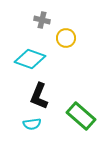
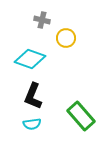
black L-shape: moved 6 px left
green rectangle: rotated 8 degrees clockwise
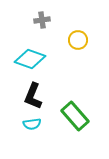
gray cross: rotated 21 degrees counterclockwise
yellow circle: moved 12 px right, 2 px down
green rectangle: moved 6 px left
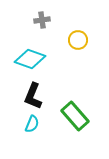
cyan semicircle: rotated 60 degrees counterclockwise
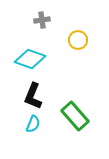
cyan semicircle: moved 1 px right
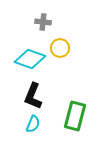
gray cross: moved 1 px right, 2 px down; rotated 14 degrees clockwise
yellow circle: moved 18 px left, 8 px down
green rectangle: rotated 56 degrees clockwise
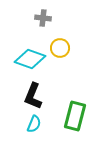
gray cross: moved 4 px up
cyan semicircle: moved 1 px right
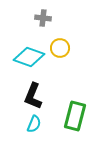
cyan diamond: moved 1 px left, 2 px up
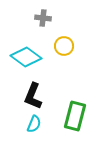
yellow circle: moved 4 px right, 2 px up
cyan diamond: moved 3 px left; rotated 16 degrees clockwise
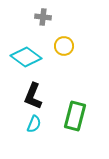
gray cross: moved 1 px up
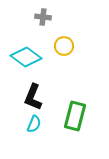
black L-shape: moved 1 px down
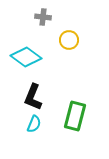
yellow circle: moved 5 px right, 6 px up
